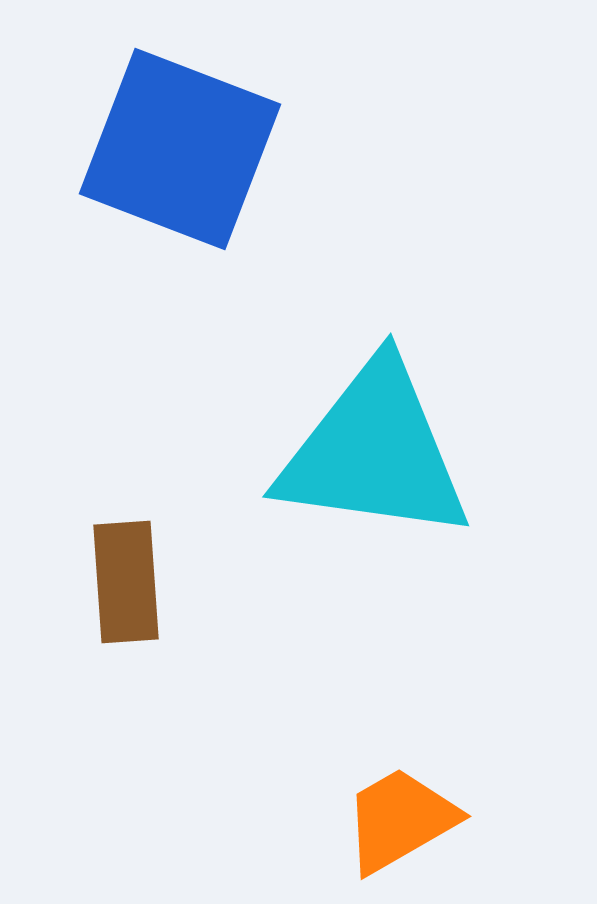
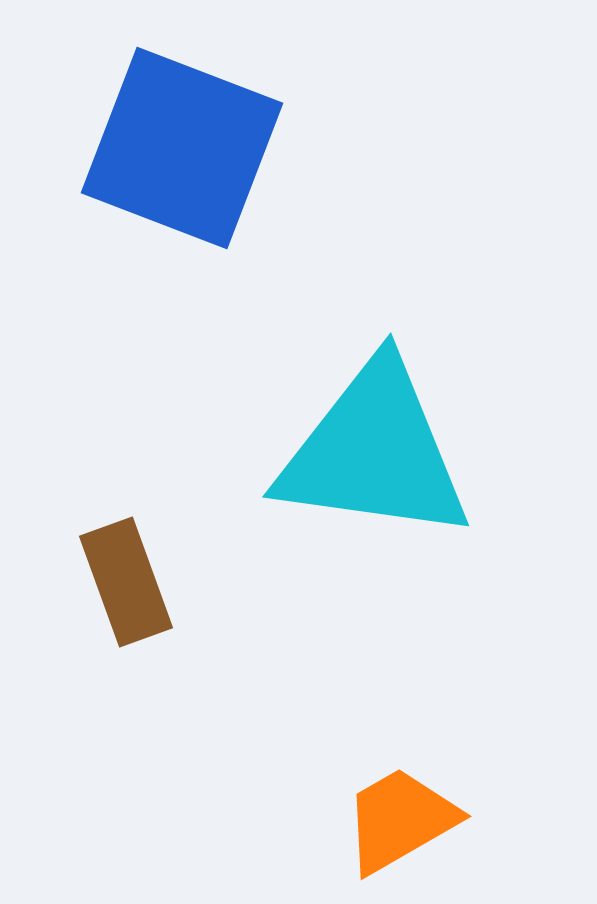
blue square: moved 2 px right, 1 px up
brown rectangle: rotated 16 degrees counterclockwise
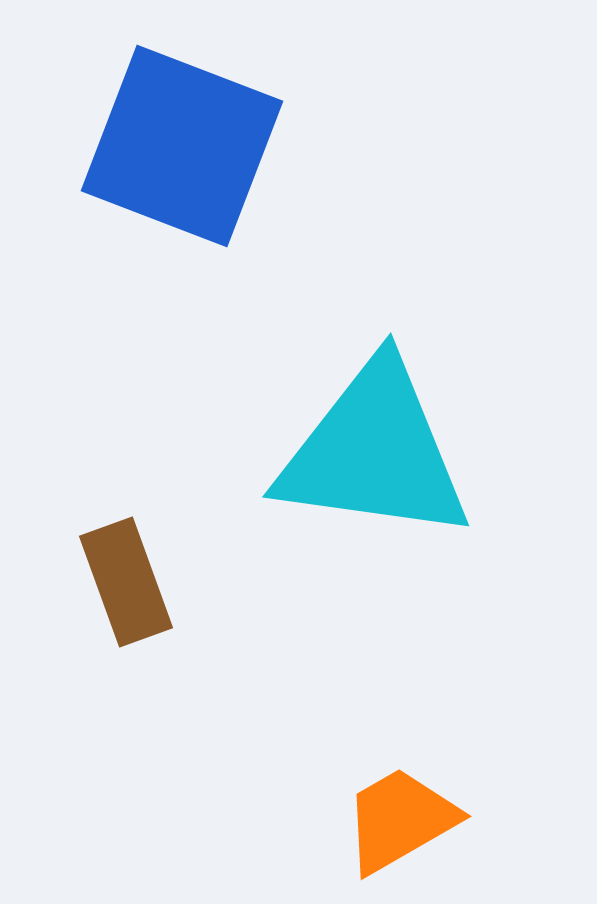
blue square: moved 2 px up
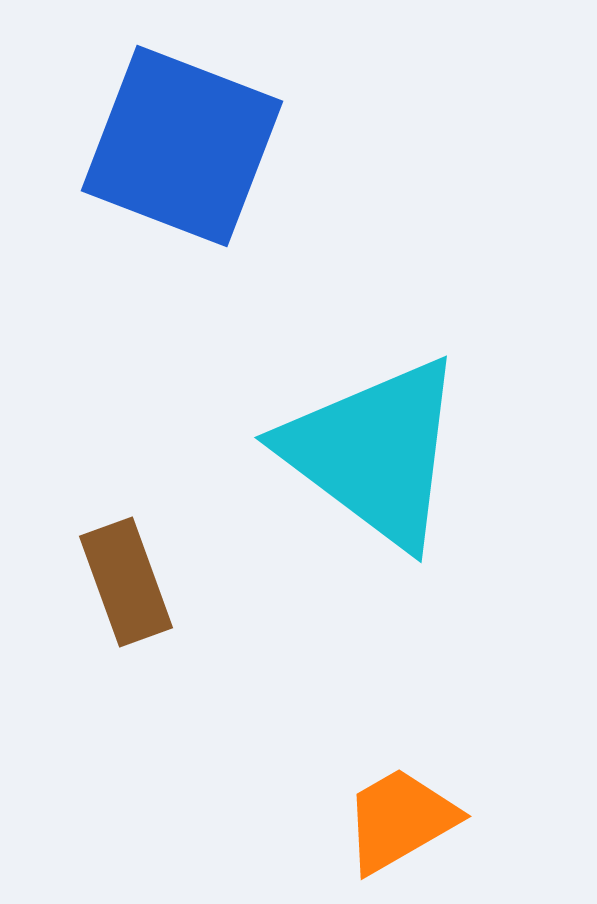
cyan triangle: rotated 29 degrees clockwise
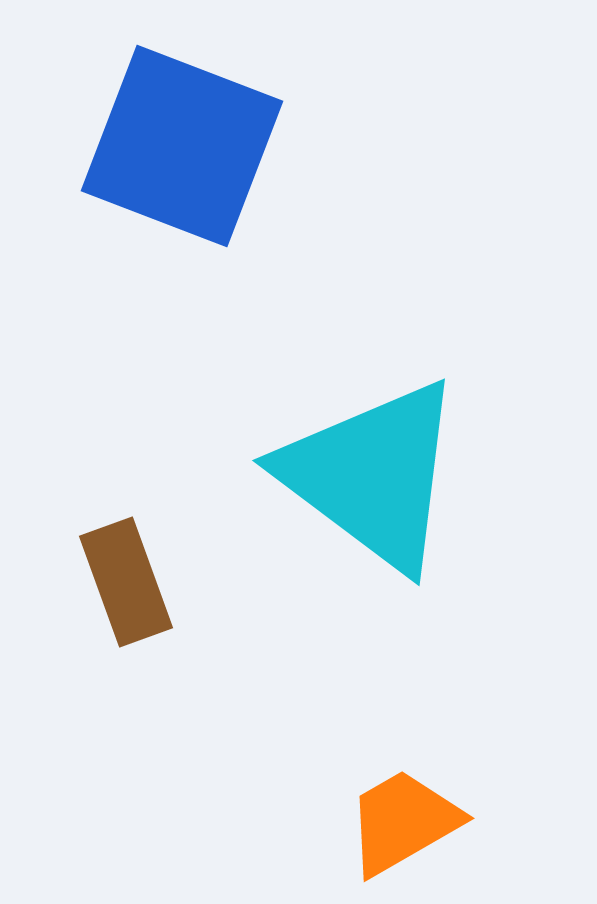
cyan triangle: moved 2 px left, 23 px down
orange trapezoid: moved 3 px right, 2 px down
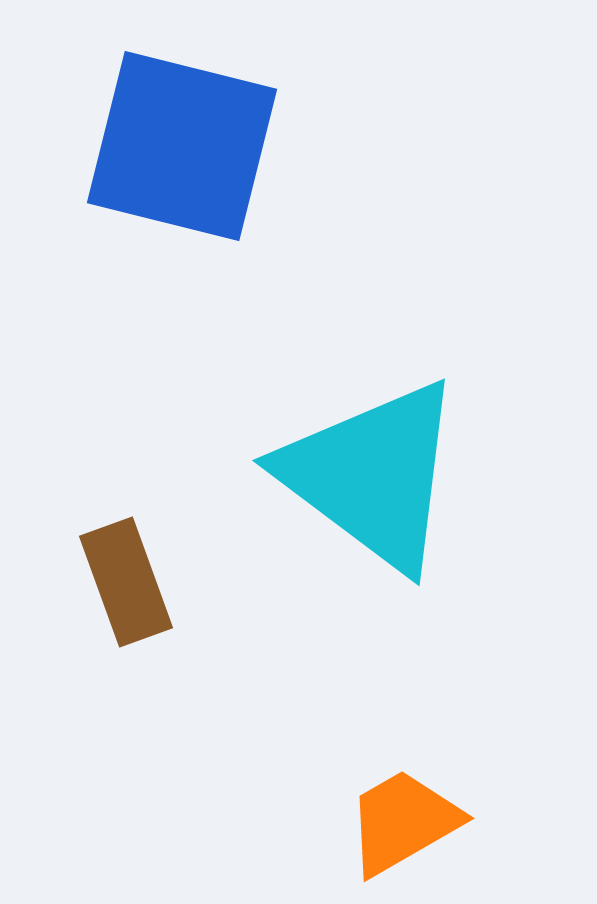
blue square: rotated 7 degrees counterclockwise
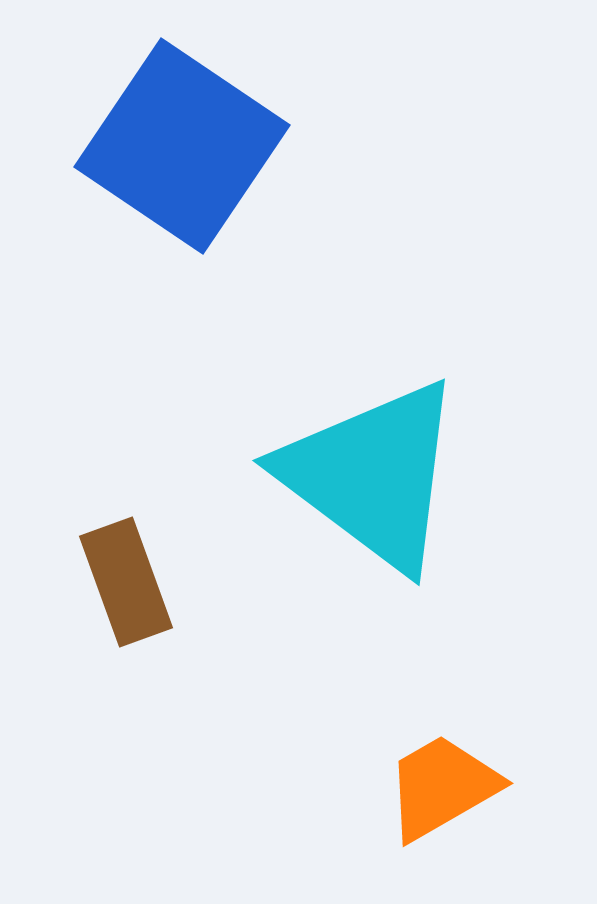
blue square: rotated 20 degrees clockwise
orange trapezoid: moved 39 px right, 35 px up
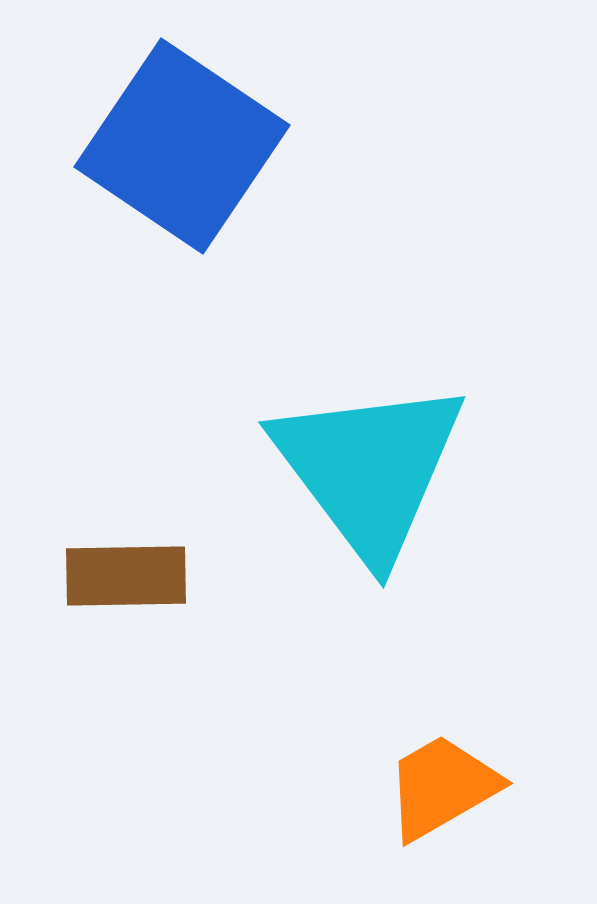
cyan triangle: moved 3 px left, 6 px up; rotated 16 degrees clockwise
brown rectangle: moved 6 px up; rotated 71 degrees counterclockwise
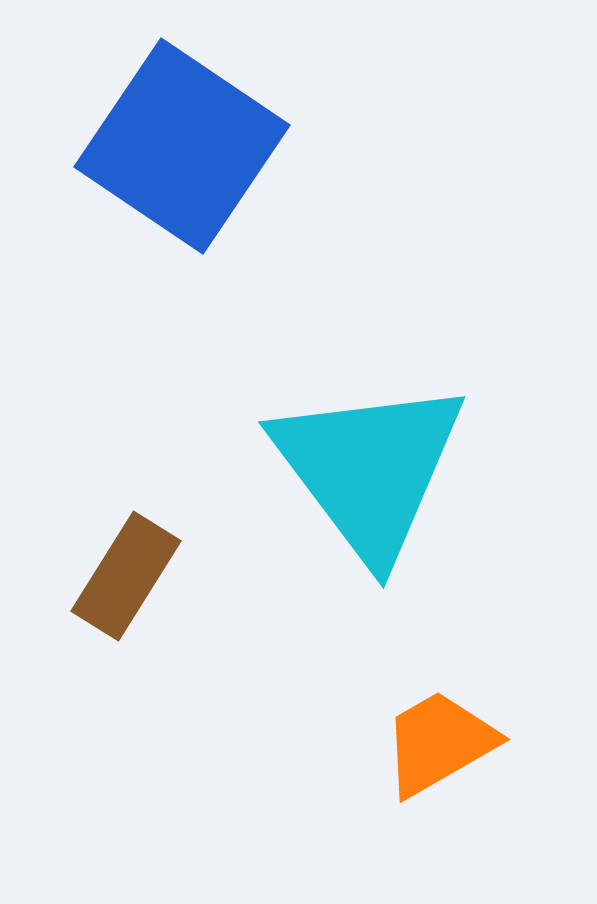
brown rectangle: rotated 57 degrees counterclockwise
orange trapezoid: moved 3 px left, 44 px up
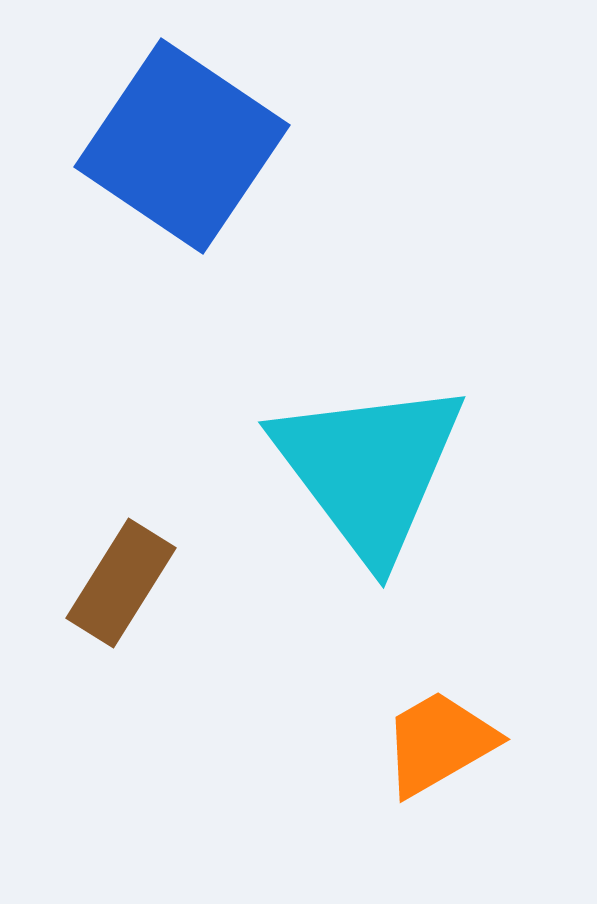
brown rectangle: moved 5 px left, 7 px down
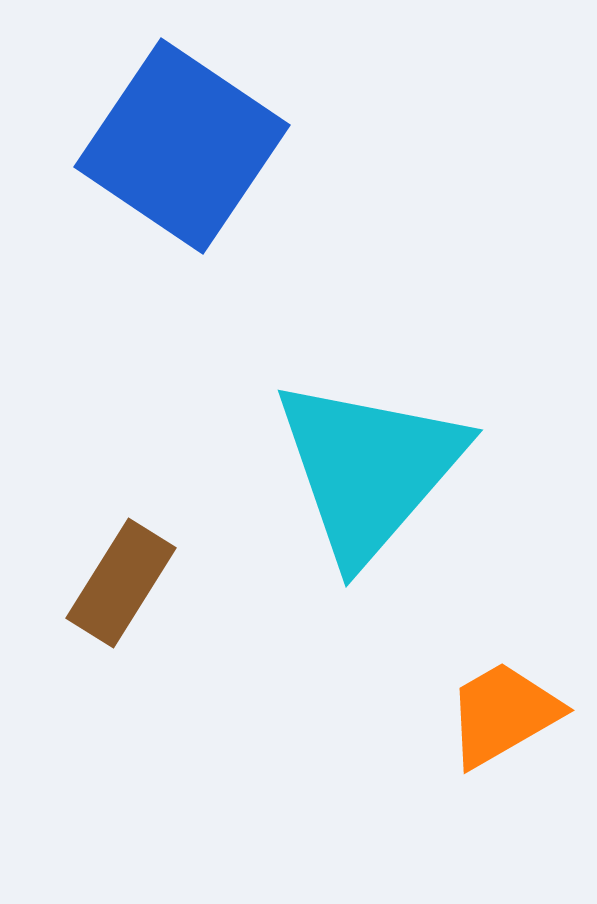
cyan triangle: rotated 18 degrees clockwise
orange trapezoid: moved 64 px right, 29 px up
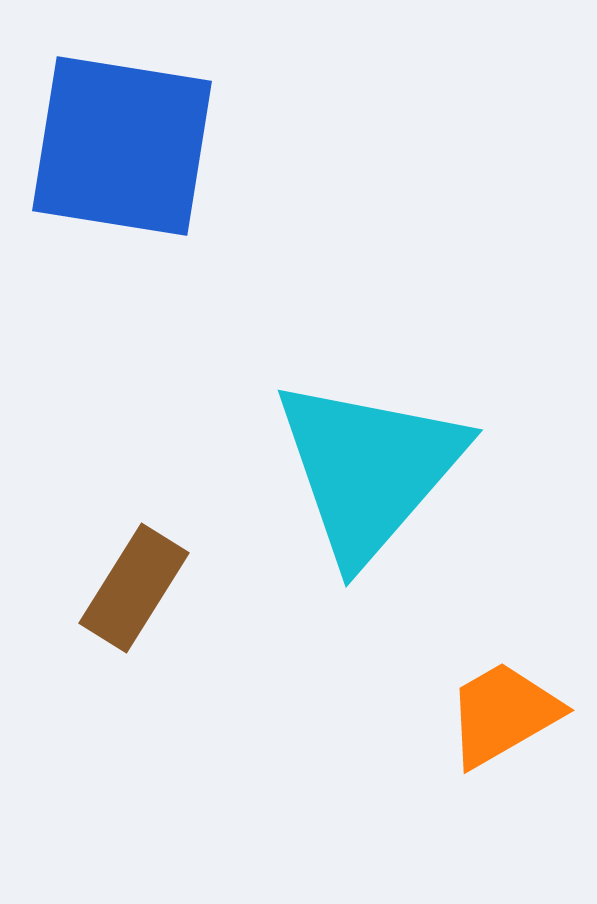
blue square: moved 60 px left; rotated 25 degrees counterclockwise
brown rectangle: moved 13 px right, 5 px down
